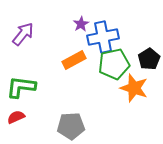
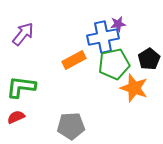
purple star: moved 37 px right; rotated 21 degrees clockwise
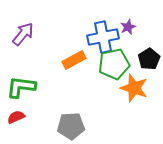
purple star: moved 10 px right, 3 px down; rotated 14 degrees counterclockwise
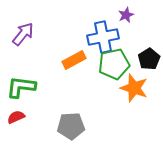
purple star: moved 2 px left, 12 px up
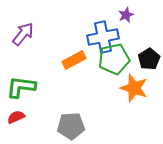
green pentagon: moved 5 px up
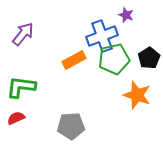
purple star: rotated 28 degrees counterclockwise
blue cross: moved 1 px left, 1 px up; rotated 8 degrees counterclockwise
black pentagon: moved 1 px up
orange star: moved 3 px right, 7 px down
red semicircle: moved 1 px down
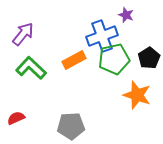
green L-shape: moved 10 px right, 19 px up; rotated 36 degrees clockwise
